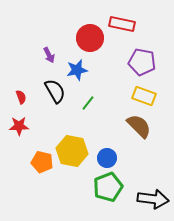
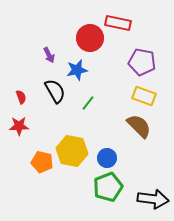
red rectangle: moved 4 px left, 1 px up
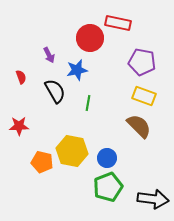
red semicircle: moved 20 px up
green line: rotated 28 degrees counterclockwise
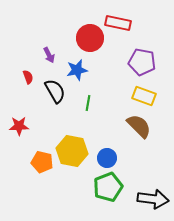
red semicircle: moved 7 px right
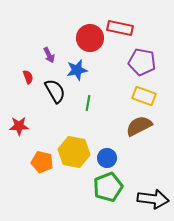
red rectangle: moved 2 px right, 5 px down
brown semicircle: rotated 72 degrees counterclockwise
yellow hexagon: moved 2 px right, 1 px down
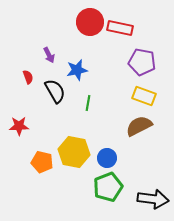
red circle: moved 16 px up
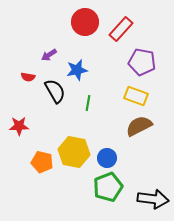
red circle: moved 5 px left
red rectangle: moved 1 px right, 1 px down; rotated 60 degrees counterclockwise
purple arrow: rotated 84 degrees clockwise
red semicircle: rotated 120 degrees clockwise
yellow rectangle: moved 8 px left
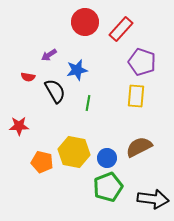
purple pentagon: rotated 8 degrees clockwise
yellow rectangle: rotated 75 degrees clockwise
brown semicircle: moved 21 px down
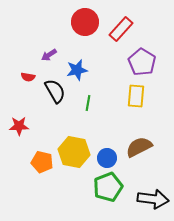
purple pentagon: rotated 12 degrees clockwise
